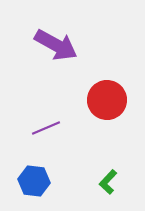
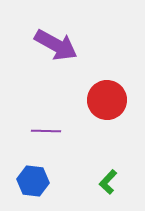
purple line: moved 3 px down; rotated 24 degrees clockwise
blue hexagon: moved 1 px left
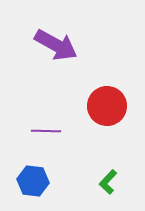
red circle: moved 6 px down
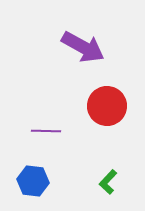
purple arrow: moved 27 px right, 2 px down
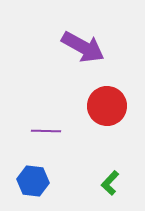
green L-shape: moved 2 px right, 1 px down
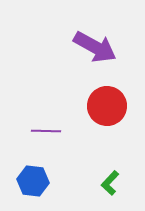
purple arrow: moved 12 px right
